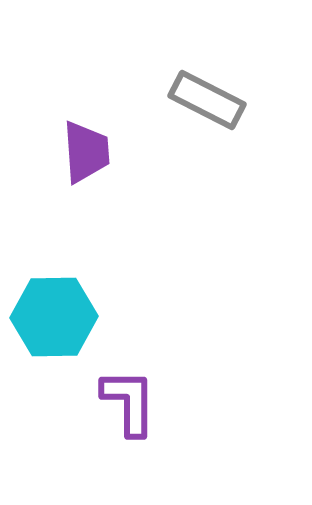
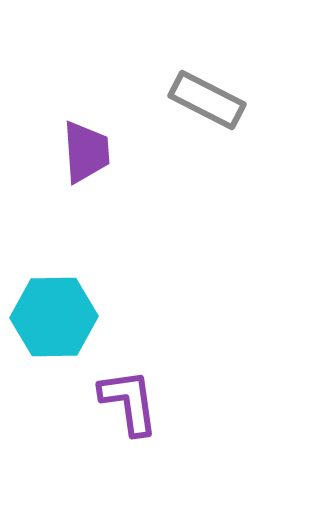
purple L-shape: rotated 8 degrees counterclockwise
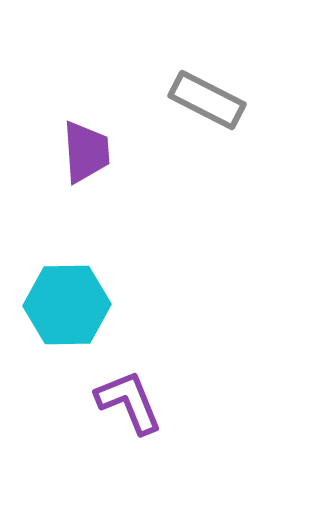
cyan hexagon: moved 13 px right, 12 px up
purple L-shape: rotated 14 degrees counterclockwise
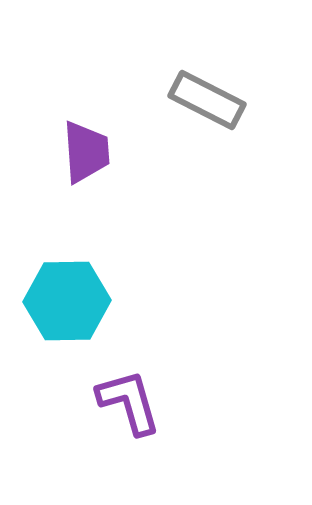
cyan hexagon: moved 4 px up
purple L-shape: rotated 6 degrees clockwise
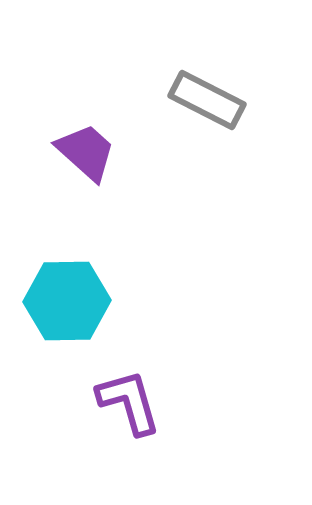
purple trapezoid: rotated 44 degrees counterclockwise
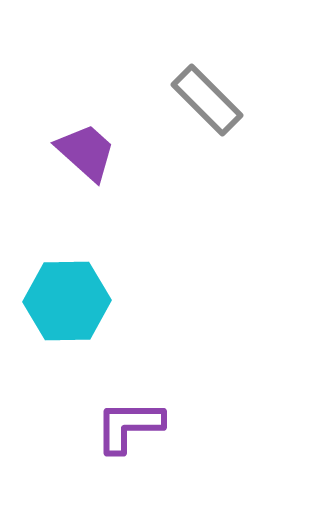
gray rectangle: rotated 18 degrees clockwise
purple L-shape: moved 24 px down; rotated 74 degrees counterclockwise
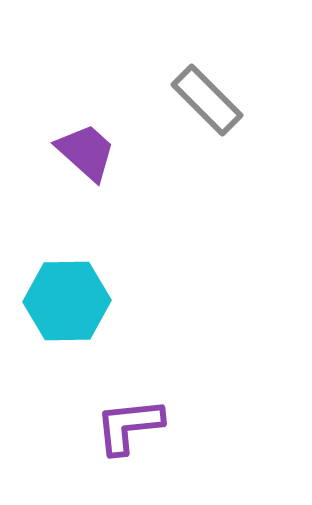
purple L-shape: rotated 6 degrees counterclockwise
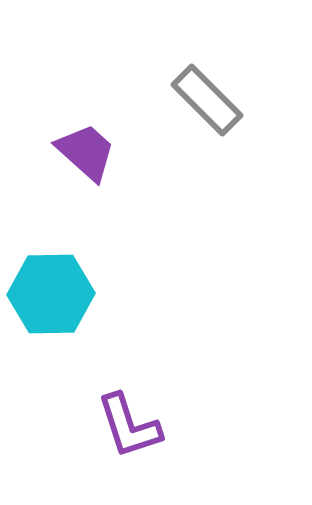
cyan hexagon: moved 16 px left, 7 px up
purple L-shape: rotated 102 degrees counterclockwise
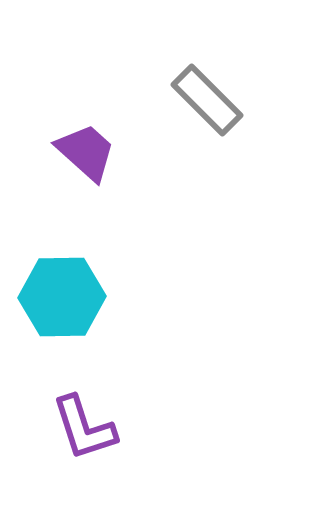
cyan hexagon: moved 11 px right, 3 px down
purple L-shape: moved 45 px left, 2 px down
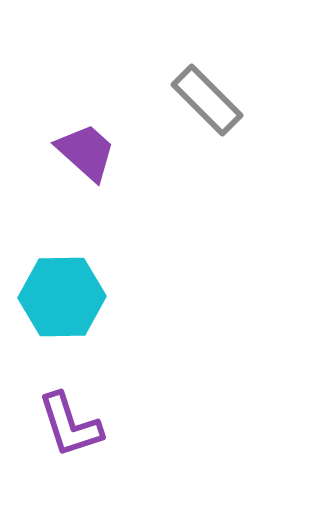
purple L-shape: moved 14 px left, 3 px up
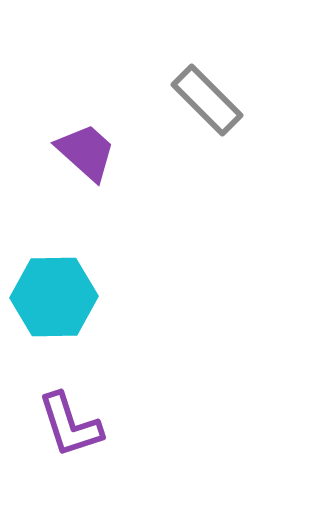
cyan hexagon: moved 8 px left
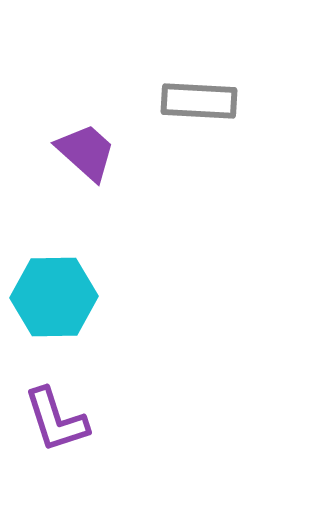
gray rectangle: moved 8 px left, 1 px down; rotated 42 degrees counterclockwise
purple L-shape: moved 14 px left, 5 px up
